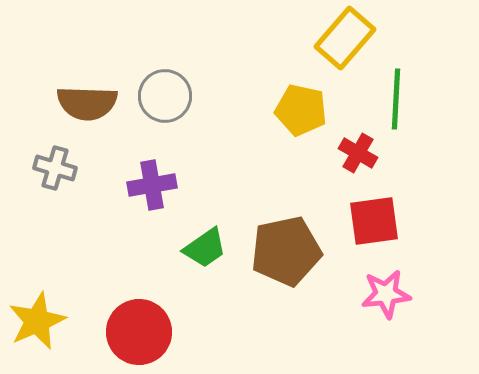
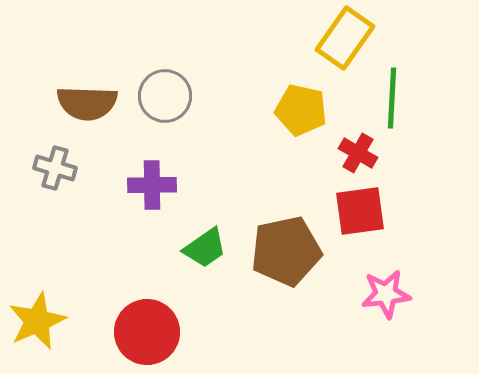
yellow rectangle: rotated 6 degrees counterclockwise
green line: moved 4 px left, 1 px up
purple cross: rotated 9 degrees clockwise
red square: moved 14 px left, 10 px up
red circle: moved 8 px right
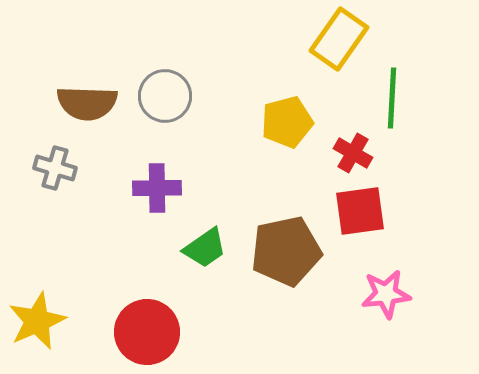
yellow rectangle: moved 6 px left, 1 px down
yellow pentagon: moved 14 px left, 12 px down; rotated 27 degrees counterclockwise
red cross: moved 5 px left
purple cross: moved 5 px right, 3 px down
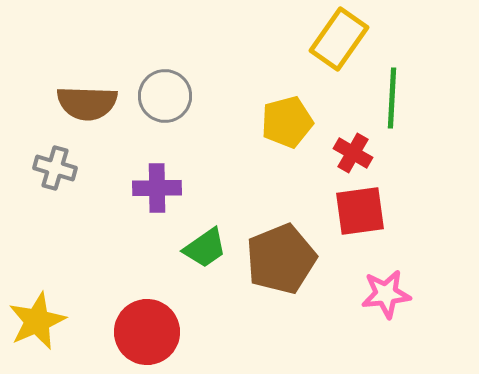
brown pentagon: moved 5 px left, 8 px down; rotated 10 degrees counterclockwise
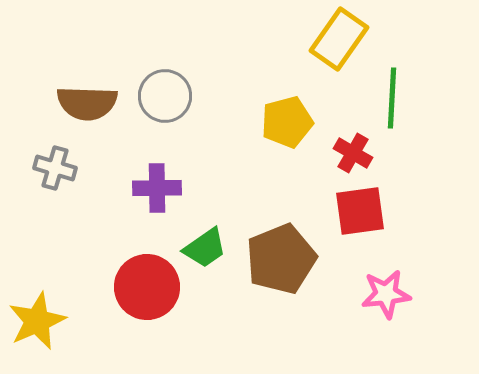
red circle: moved 45 px up
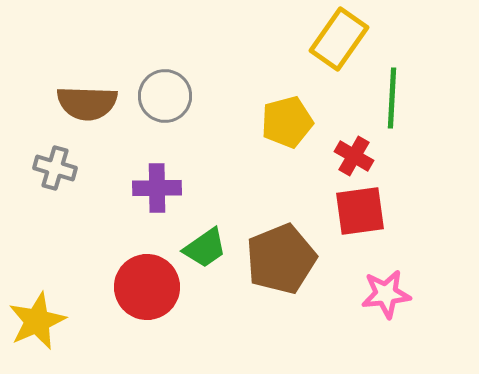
red cross: moved 1 px right, 3 px down
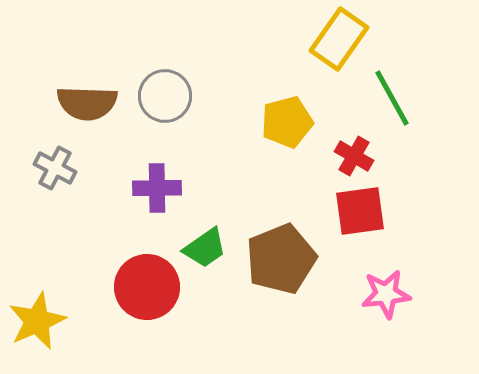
green line: rotated 32 degrees counterclockwise
gray cross: rotated 12 degrees clockwise
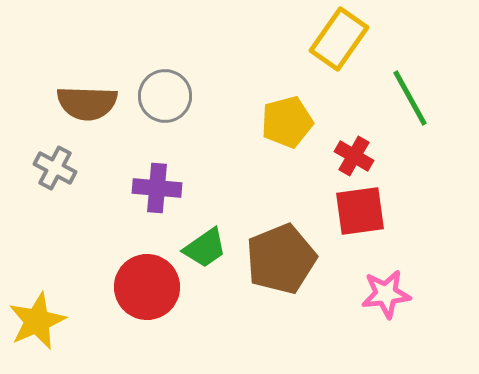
green line: moved 18 px right
purple cross: rotated 6 degrees clockwise
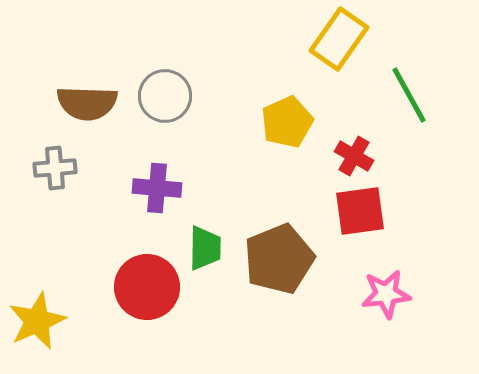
green line: moved 1 px left, 3 px up
yellow pentagon: rotated 9 degrees counterclockwise
gray cross: rotated 33 degrees counterclockwise
green trapezoid: rotated 54 degrees counterclockwise
brown pentagon: moved 2 px left
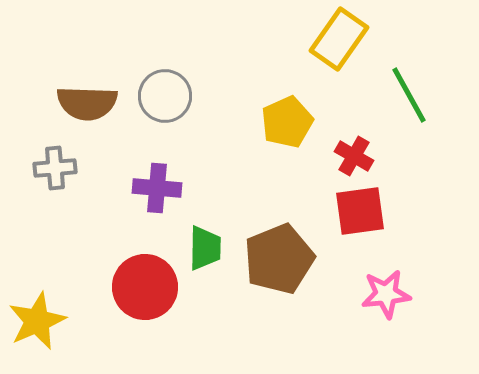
red circle: moved 2 px left
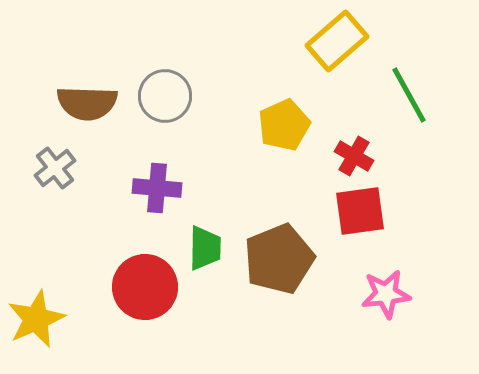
yellow rectangle: moved 2 px left, 2 px down; rotated 14 degrees clockwise
yellow pentagon: moved 3 px left, 3 px down
gray cross: rotated 33 degrees counterclockwise
yellow star: moved 1 px left, 2 px up
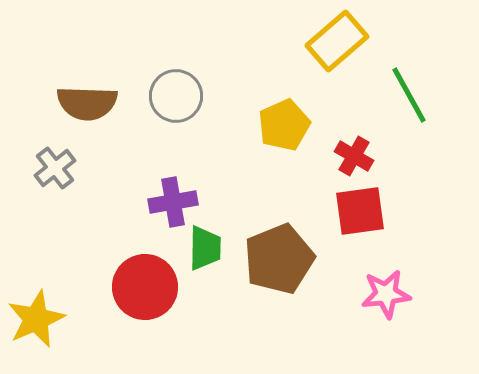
gray circle: moved 11 px right
purple cross: moved 16 px right, 14 px down; rotated 15 degrees counterclockwise
